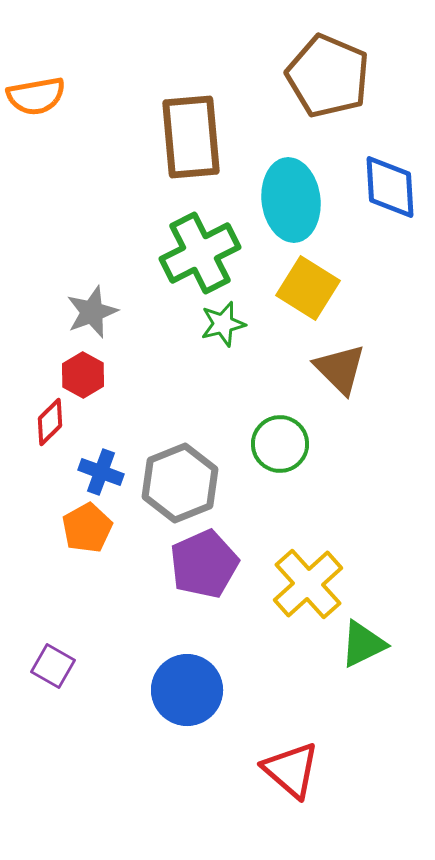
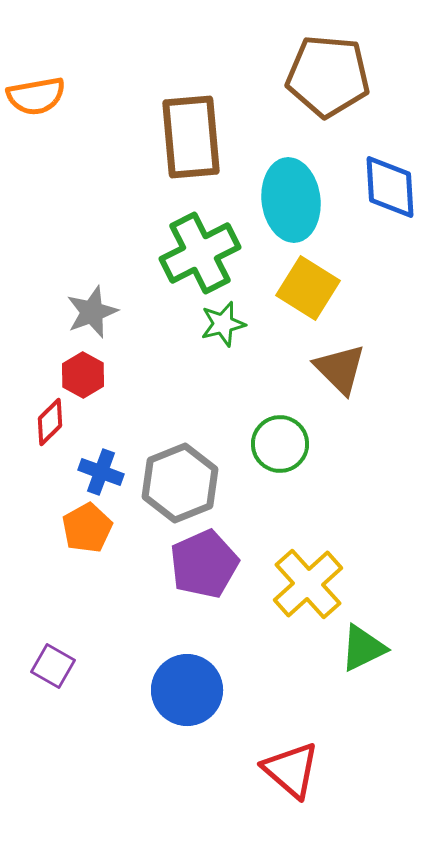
brown pentagon: rotated 18 degrees counterclockwise
green triangle: moved 4 px down
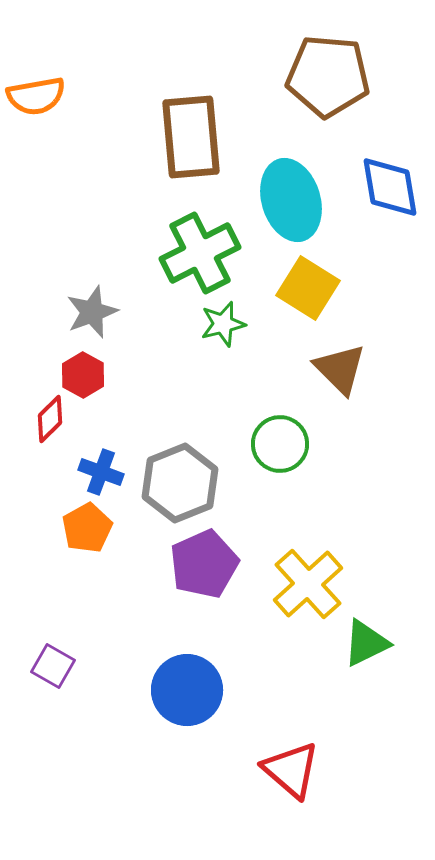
blue diamond: rotated 6 degrees counterclockwise
cyan ellipse: rotated 10 degrees counterclockwise
red diamond: moved 3 px up
green triangle: moved 3 px right, 5 px up
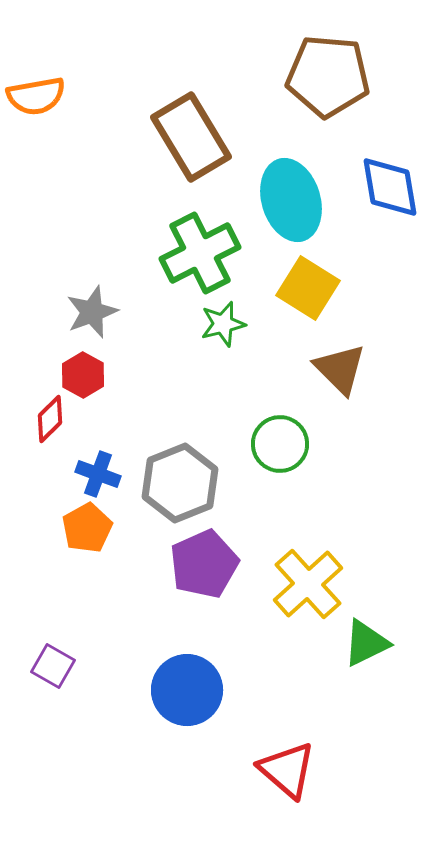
brown rectangle: rotated 26 degrees counterclockwise
blue cross: moved 3 px left, 2 px down
red triangle: moved 4 px left
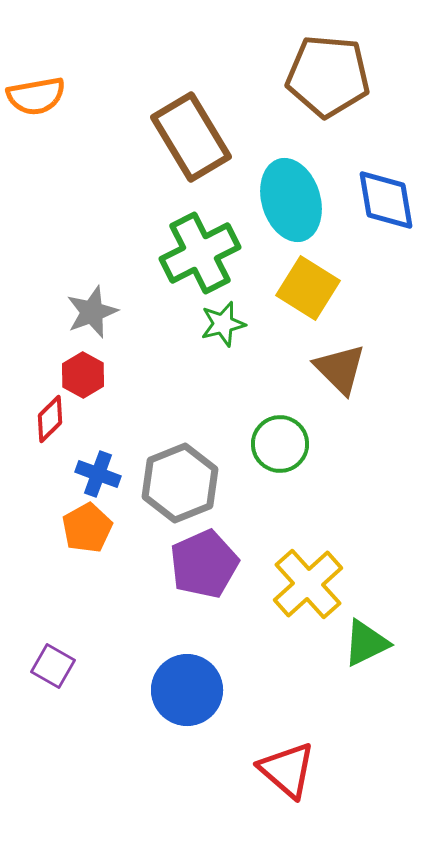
blue diamond: moved 4 px left, 13 px down
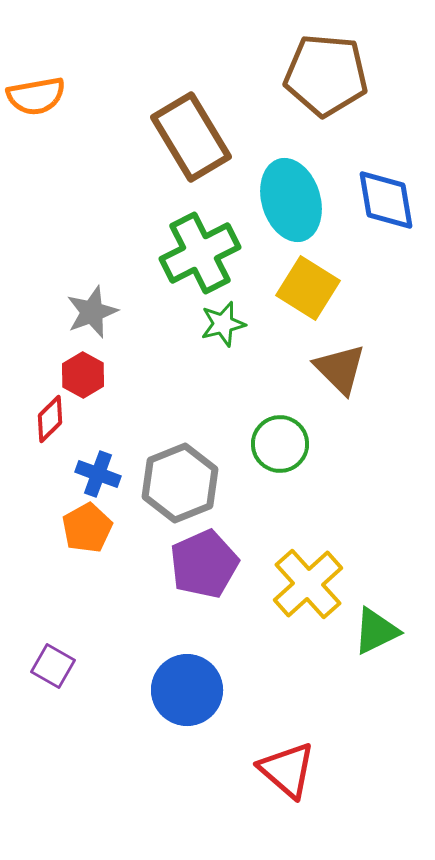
brown pentagon: moved 2 px left, 1 px up
green triangle: moved 10 px right, 12 px up
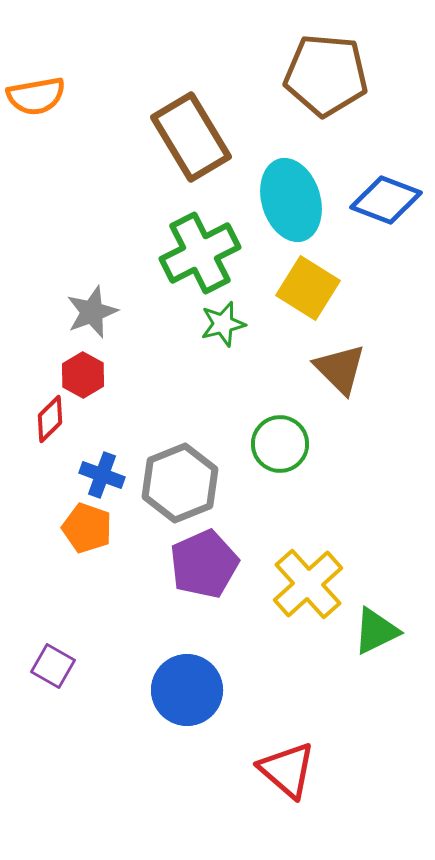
blue diamond: rotated 60 degrees counterclockwise
blue cross: moved 4 px right, 1 px down
orange pentagon: rotated 24 degrees counterclockwise
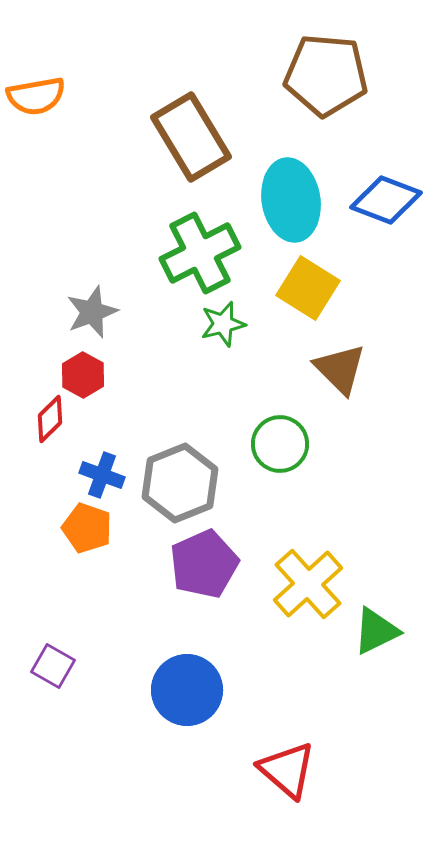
cyan ellipse: rotated 8 degrees clockwise
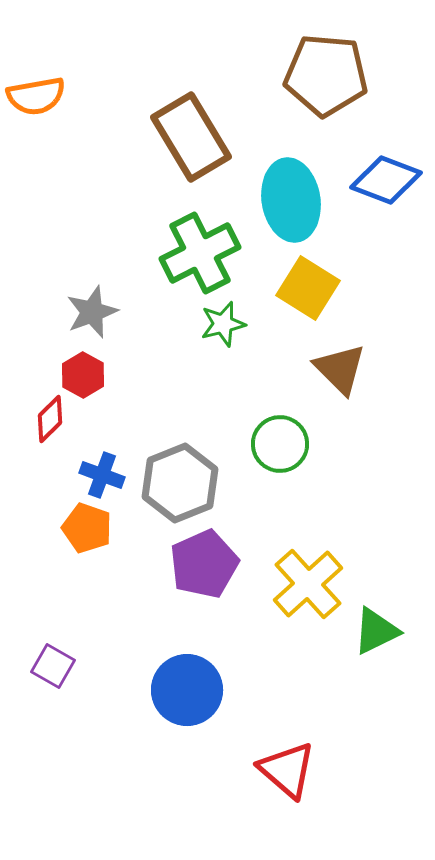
blue diamond: moved 20 px up
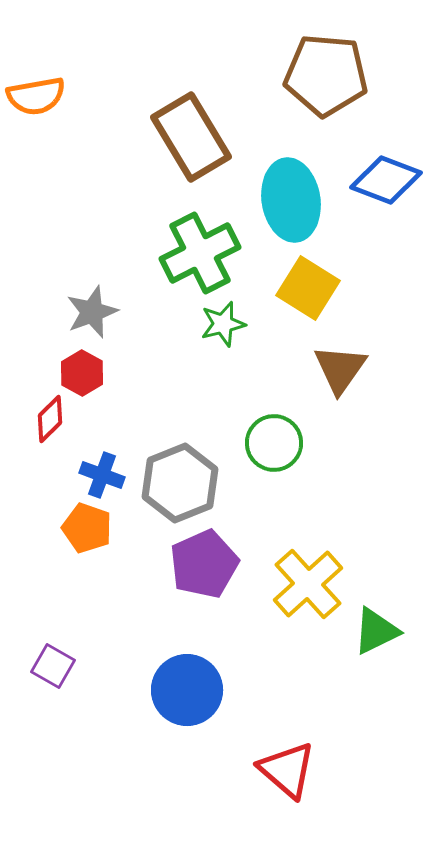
brown triangle: rotated 20 degrees clockwise
red hexagon: moved 1 px left, 2 px up
green circle: moved 6 px left, 1 px up
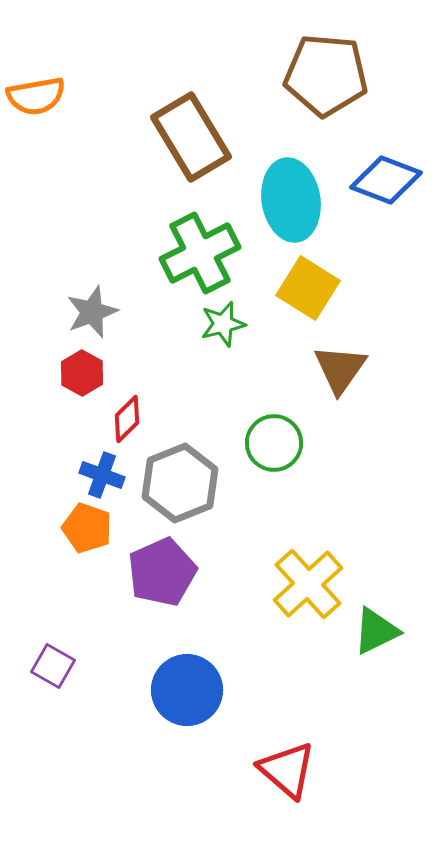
red diamond: moved 77 px right
purple pentagon: moved 42 px left, 8 px down
